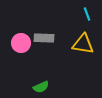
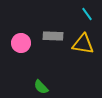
cyan line: rotated 16 degrees counterclockwise
gray rectangle: moved 9 px right, 2 px up
green semicircle: rotated 70 degrees clockwise
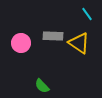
yellow triangle: moved 4 px left, 1 px up; rotated 25 degrees clockwise
green semicircle: moved 1 px right, 1 px up
